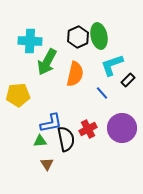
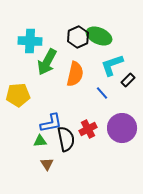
green ellipse: rotated 55 degrees counterclockwise
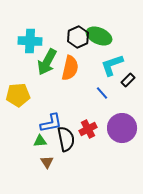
orange semicircle: moved 5 px left, 6 px up
brown triangle: moved 2 px up
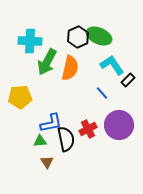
cyan L-shape: rotated 75 degrees clockwise
yellow pentagon: moved 2 px right, 2 px down
purple circle: moved 3 px left, 3 px up
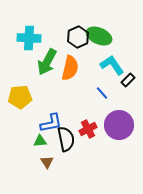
cyan cross: moved 1 px left, 3 px up
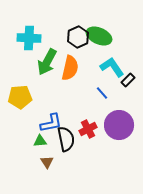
cyan L-shape: moved 2 px down
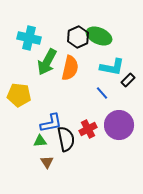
cyan cross: rotated 10 degrees clockwise
cyan L-shape: rotated 135 degrees clockwise
yellow pentagon: moved 1 px left, 2 px up; rotated 10 degrees clockwise
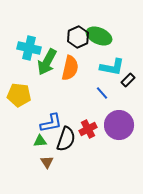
cyan cross: moved 10 px down
black semicircle: rotated 30 degrees clockwise
